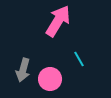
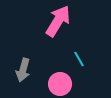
pink circle: moved 10 px right, 5 px down
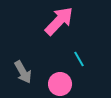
pink arrow: moved 1 px right; rotated 12 degrees clockwise
gray arrow: moved 2 px down; rotated 45 degrees counterclockwise
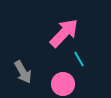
pink arrow: moved 5 px right, 12 px down
pink circle: moved 3 px right
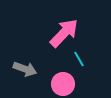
gray arrow: moved 2 px right, 3 px up; rotated 40 degrees counterclockwise
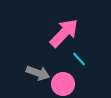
cyan line: rotated 14 degrees counterclockwise
gray arrow: moved 13 px right, 4 px down
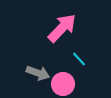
pink arrow: moved 2 px left, 5 px up
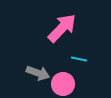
cyan line: rotated 35 degrees counterclockwise
